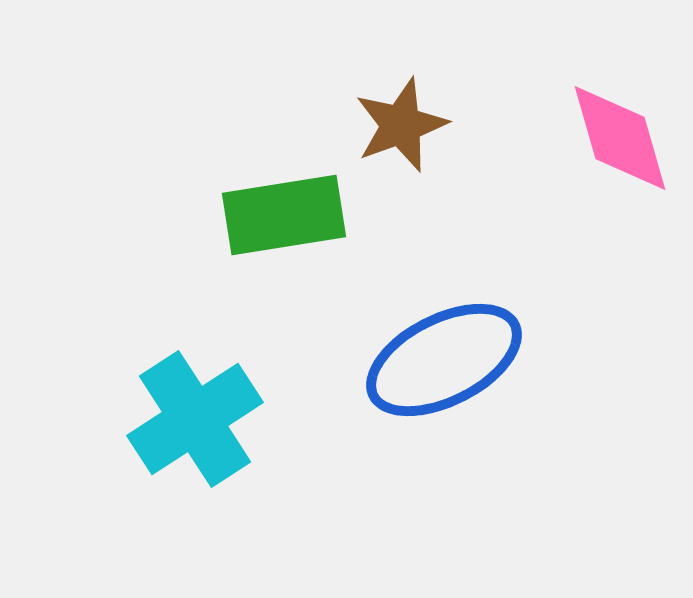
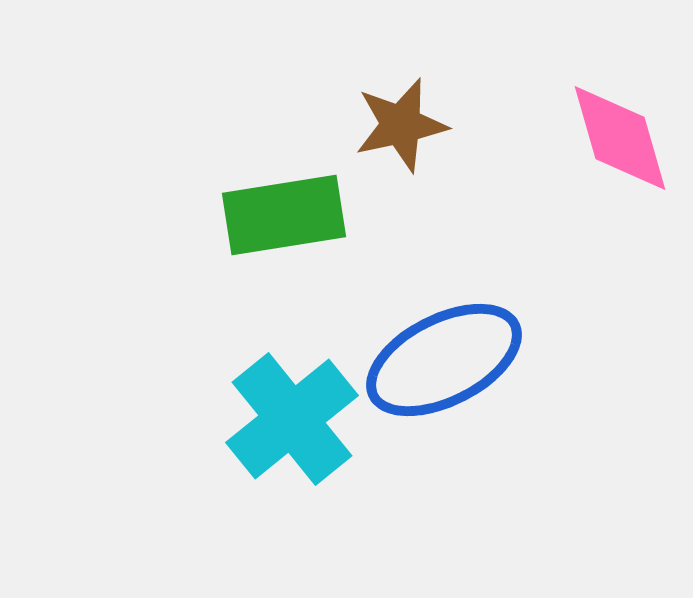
brown star: rotated 8 degrees clockwise
cyan cross: moved 97 px right; rotated 6 degrees counterclockwise
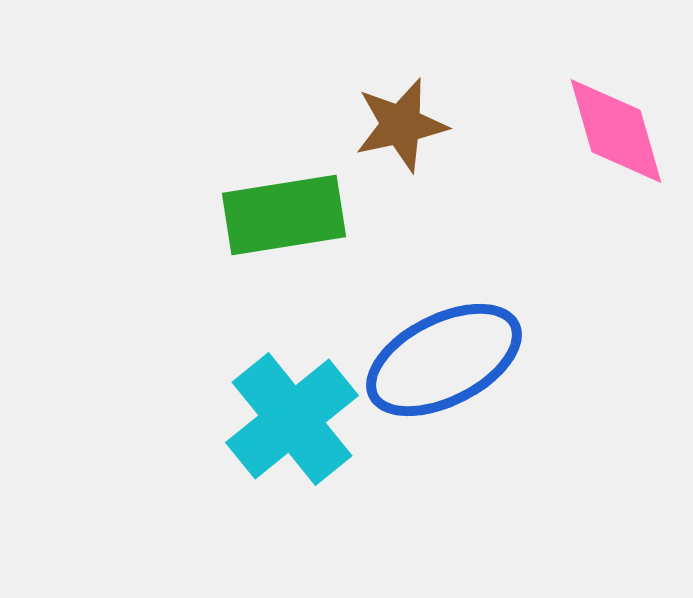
pink diamond: moved 4 px left, 7 px up
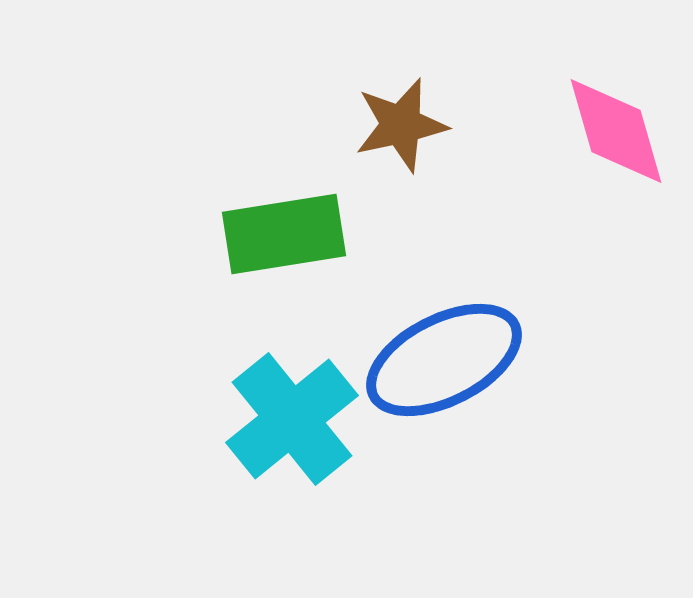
green rectangle: moved 19 px down
